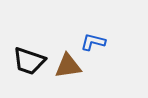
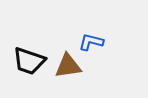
blue L-shape: moved 2 px left
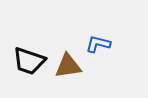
blue L-shape: moved 7 px right, 2 px down
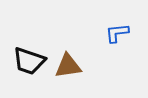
blue L-shape: moved 19 px right, 11 px up; rotated 20 degrees counterclockwise
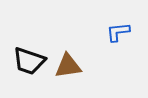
blue L-shape: moved 1 px right, 1 px up
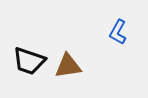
blue L-shape: rotated 55 degrees counterclockwise
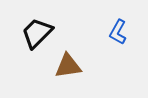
black trapezoid: moved 8 px right, 28 px up; rotated 116 degrees clockwise
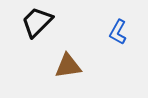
black trapezoid: moved 11 px up
